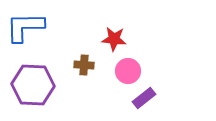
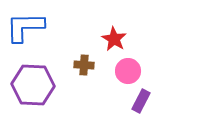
red star: rotated 25 degrees clockwise
purple rectangle: moved 3 px left, 3 px down; rotated 25 degrees counterclockwise
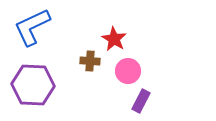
blue L-shape: moved 7 px right; rotated 24 degrees counterclockwise
brown cross: moved 6 px right, 4 px up
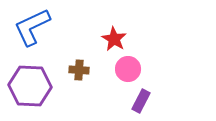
brown cross: moved 11 px left, 9 px down
pink circle: moved 2 px up
purple hexagon: moved 3 px left, 1 px down
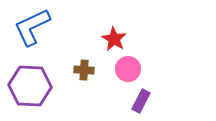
brown cross: moved 5 px right
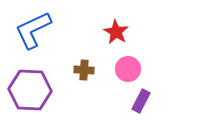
blue L-shape: moved 1 px right, 3 px down
red star: moved 2 px right, 7 px up
purple hexagon: moved 4 px down
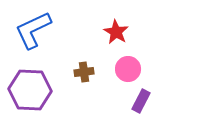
brown cross: moved 2 px down; rotated 12 degrees counterclockwise
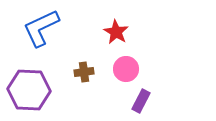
blue L-shape: moved 8 px right, 2 px up
pink circle: moved 2 px left
purple hexagon: moved 1 px left
